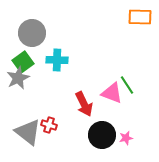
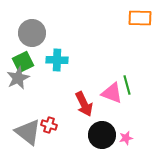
orange rectangle: moved 1 px down
green square: rotated 10 degrees clockwise
green line: rotated 18 degrees clockwise
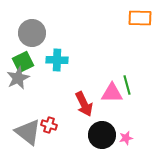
pink triangle: rotated 20 degrees counterclockwise
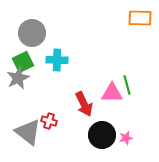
red cross: moved 4 px up
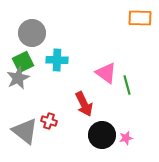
pink triangle: moved 6 px left, 20 px up; rotated 35 degrees clockwise
gray triangle: moved 3 px left, 1 px up
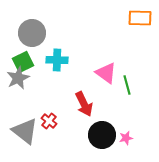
red cross: rotated 21 degrees clockwise
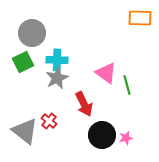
gray star: moved 39 px right
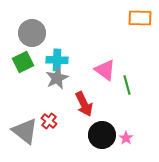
pink triangle: moved 1 px left, 3 px up
pink star: rotated 24 degrees counterclockwise
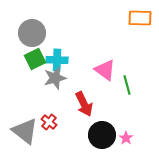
green square: moved 12 px right, 3 px up
gray star: moved 2 px left; rotated 10 degrees clockwise
red cross: moved 1 px down
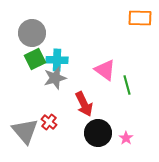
gray triangle: rotated 12 degrees clockwise
black circle: moved 4 px left, 2 px up
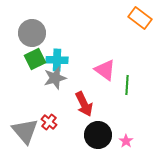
orange rectangle: rotated 35 degrees clockwise
green line: rotated 18 degrees clockwise
black circle: moved 2 px down
pink star: moved 3 px down
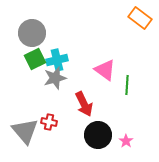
cyan cross: rotated 15 degrees counterclockwise
red cross: rotated 28 degrees counterclockwise
